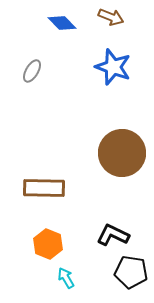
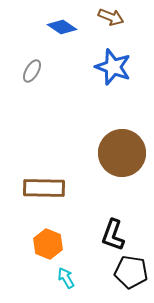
blue diamond: moved 4 px down; rotated 12 degrees counterclockwise
black L-shape: rotated 96 degrees counterclockwise
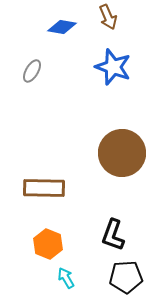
brown arrow: moved 3 px left; rotated 45 degrees clockwise
blue diamond: rotated 24 degrees counterclockwise
black pentagon: moved 5 px left, 5 px down; rotated 12 degrees counterclockwise
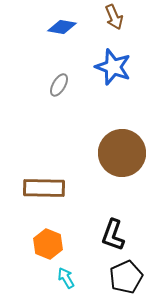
brown arrow: moved 6 px right
gray ellipse: moved 27 px right, 14 px down
black pentagon: rotated 20 degrees counterclockwise
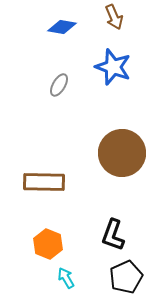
brown rectangle: moved 6 px up
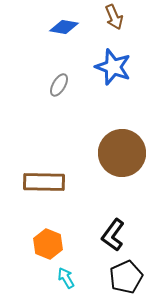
blue diamond: moved 2 px right
black L-shape: rotated 16 degrees clockwise
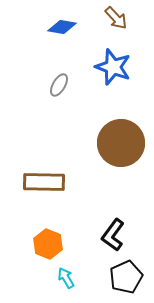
brown arrow: moved 2 px right, 1 px down; rotated 20 degrees counterclockwise
blue diamond: moved 2 px left
brown circle: moved 1 px left, 10 px up
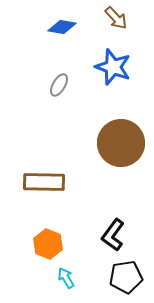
black pentagon: rotated 16 degrees clockwise
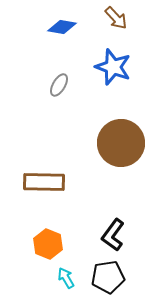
black pentagon: moved 18 px left
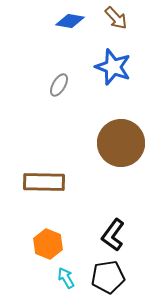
blue diamond: moved 8 px right, 6 px up
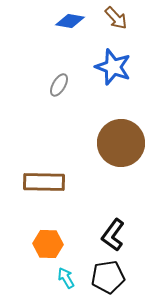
orange hexagon: rotated 20 degrees counterclockwise
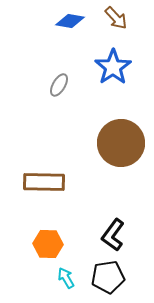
blue star: rotated 18 degrees clockwise
